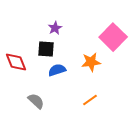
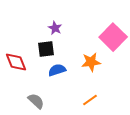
purple star: rotated 16 degrees counterclockwise
black square: rotated 12 degrees counterclockwise
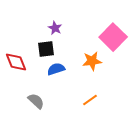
orange star: moved 1 px right, 1 px up
blue semicircle: moved 1 px left, 1 px up
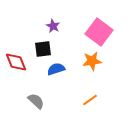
purple star: moved 2 px left, 2 px up
pink square: moved 14 px left, 5 px up; rotated 8 degrees counterclockwise
black square: moved 3 px left
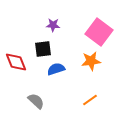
purple star: moved 1 px up; rotated 24 degrees counterclockwise
orange star: moved 1 px left
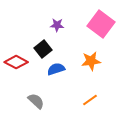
purple star: moved 4 px right
pink square: moved 2 px right, 8 px up
black square: rotated 30 degrees counterclockwise
red diamond: rotated 40 degrees counterclockwise
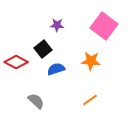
pink square: moved 3 px right, 2 px down
orange star: rotated 12 degrees clockwise
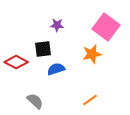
pink square: moved 2 px right, 1 px down
black square: rotated 30 degrees clockwise
orange star: moved 1 px right, 7 px up; rotated 18 degrees counterclockwise
gray semicircle: moved 1 px left
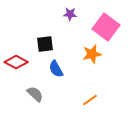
purple star: moved 13 px right, 11 px up
black square: moved 2 px right, 5 px up
blue semicircle: rotated 102 degrees counterclockwise
gray semicircle: moved 7 px up
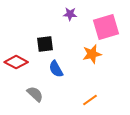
pink square: rotated 36 degrees clockwise
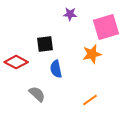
blue semicircle: rotated 18 degrees clockwise
gray semicircle: moved 2 px right
